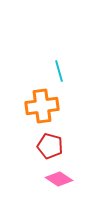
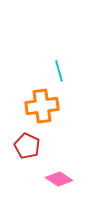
red pentagon: moved 23 px left; rotated 10 degrees clockwise
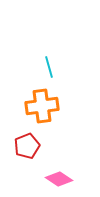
cyan line: moved 10 px left, 4 px up
red pentagon: rotated 25 degrees clockwise
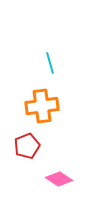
cyan line: moved 1 px right, 4 px up
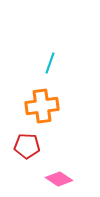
cyan line: rotated 35 degrees clockwise
red pentagon: rotated 25 degrees clockwise
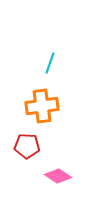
pink diamond: moved 1 px left, 3 px up
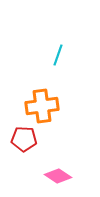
cyan line: moved 8 px right, 8 px up
red pentagon: moved 3 px left, 7 px up
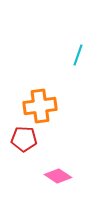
cyan line: moved 20 px right
orange cross: moved 2 px left
